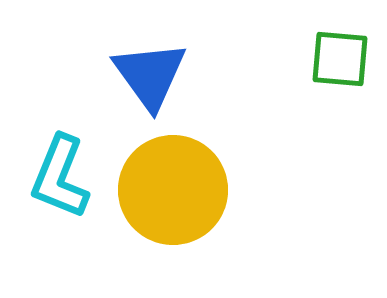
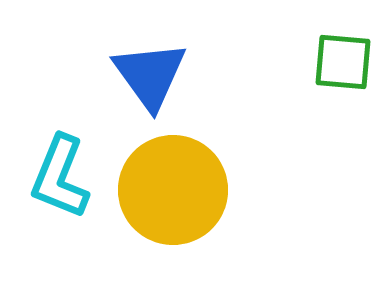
green square: moved 3 px right, 3 px down
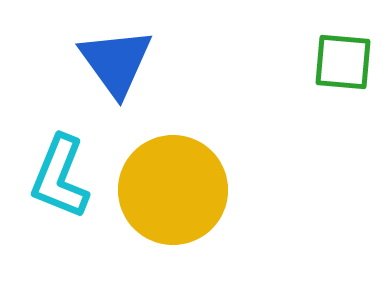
blue triangle: moved 34 px left, 13 px up
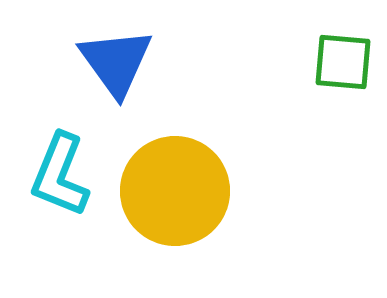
cyan L-shape: moved 2 px up
yellow circle: moved 2 px right, 1 px down
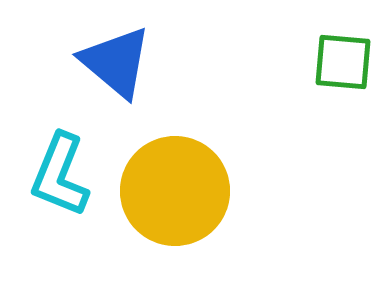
blue triangle: rotated 14 degrees counterclockwise
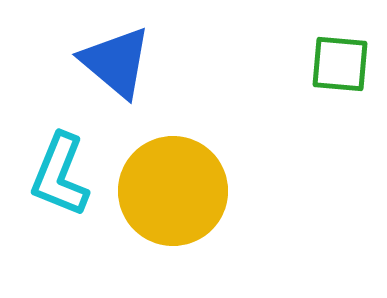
green square: moved 3 px left, 2 px down
yellow circle: moved 2 px left
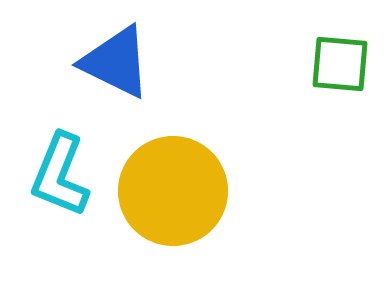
blue triangle: rotated 14 degrees counterclockwise
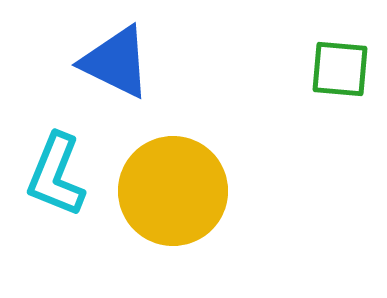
green square: moved 5 px down
cyan L-shape: moved 4 px left
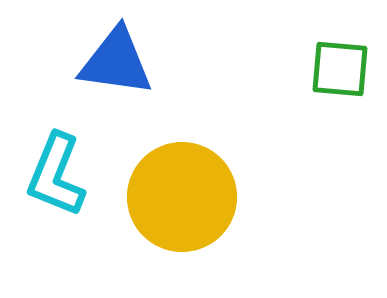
blue triangle: rotated 18 degrees counterclockwise
yellow circle: moved 9 px right, 6 px down
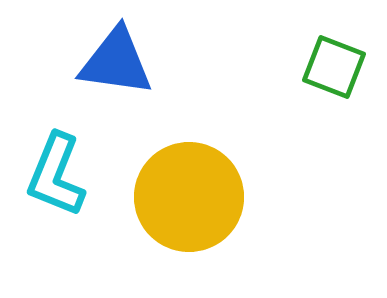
green square: moved 6 px left, 2 px up; rotated 16 degrees clockwise
yellow circle: moved 7 px right
